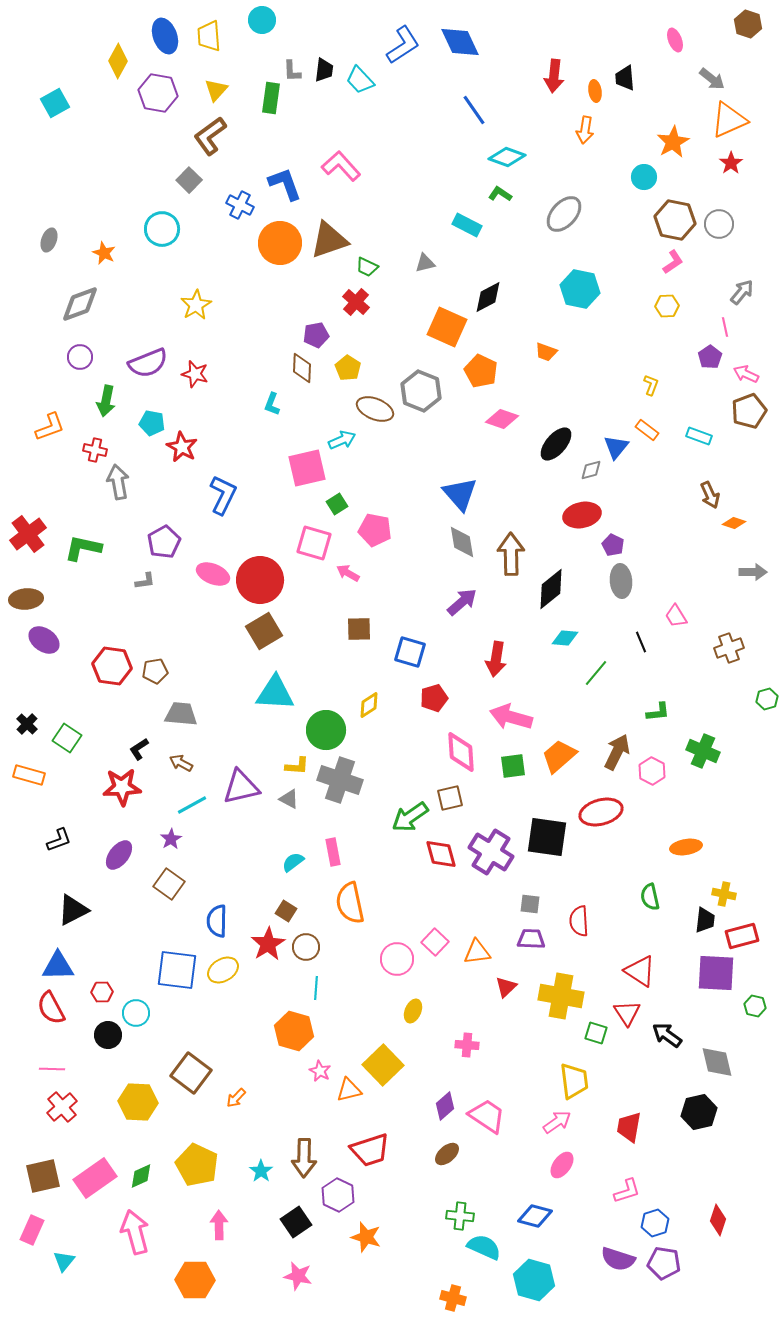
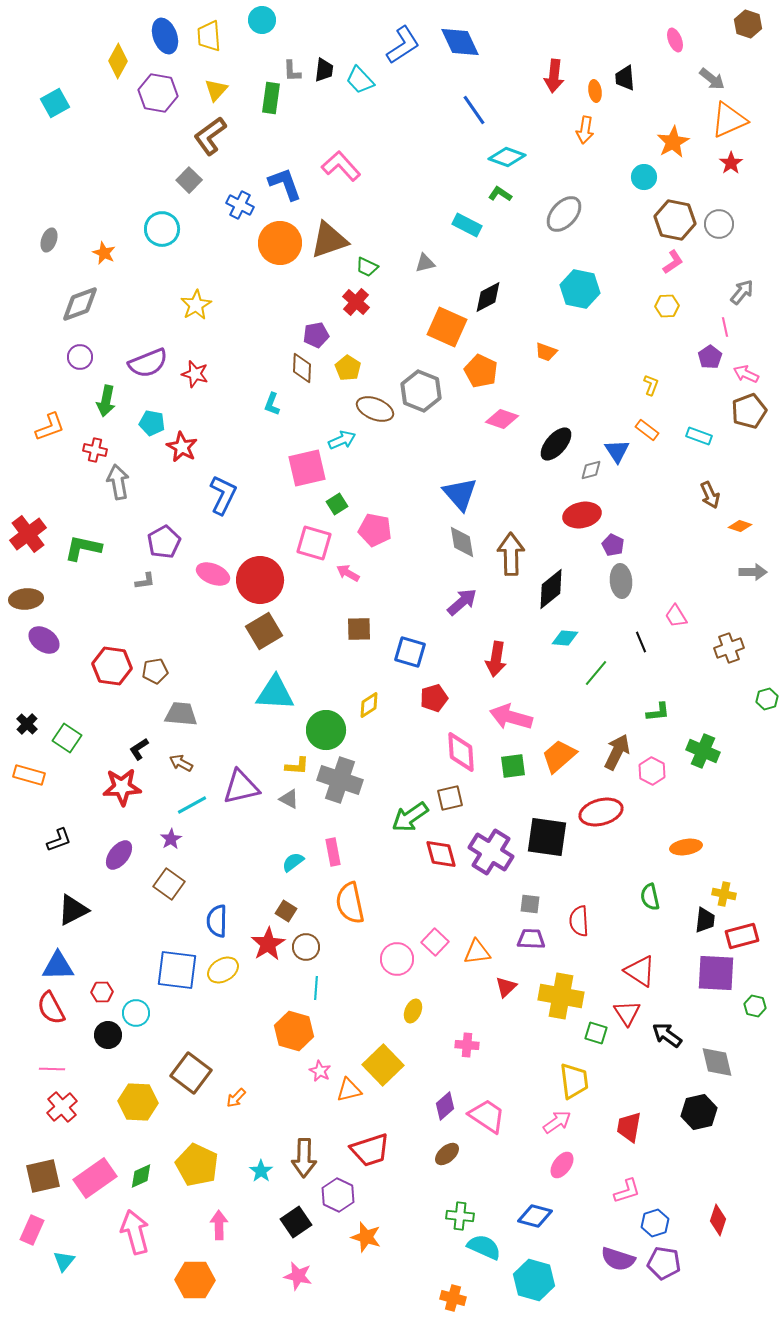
blue triangle at (616, 447): moved 1 px right, 4 px down; rotated 12 degrees counterclockwise
orange diamond at (734, 523): moved 6 px right, 3 px down
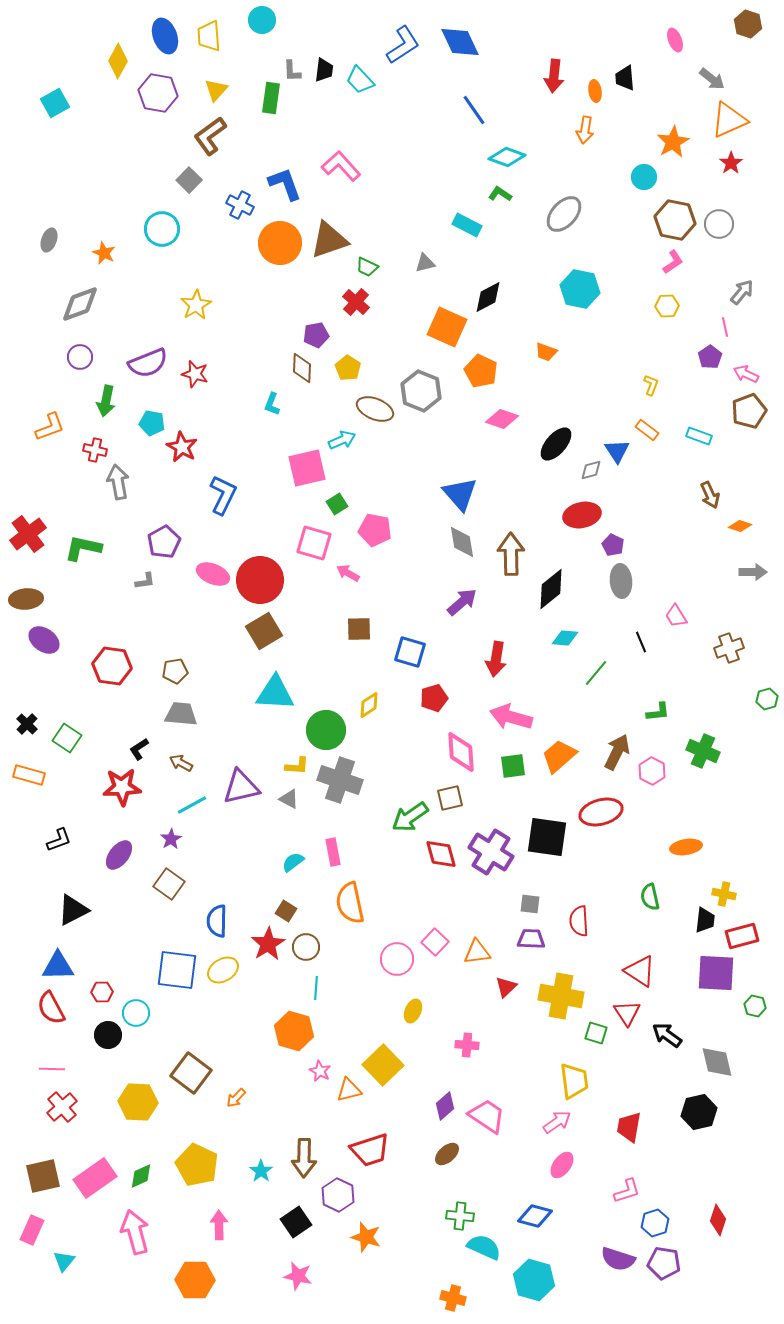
brown pentagon at (155, 671): moved 20 px right
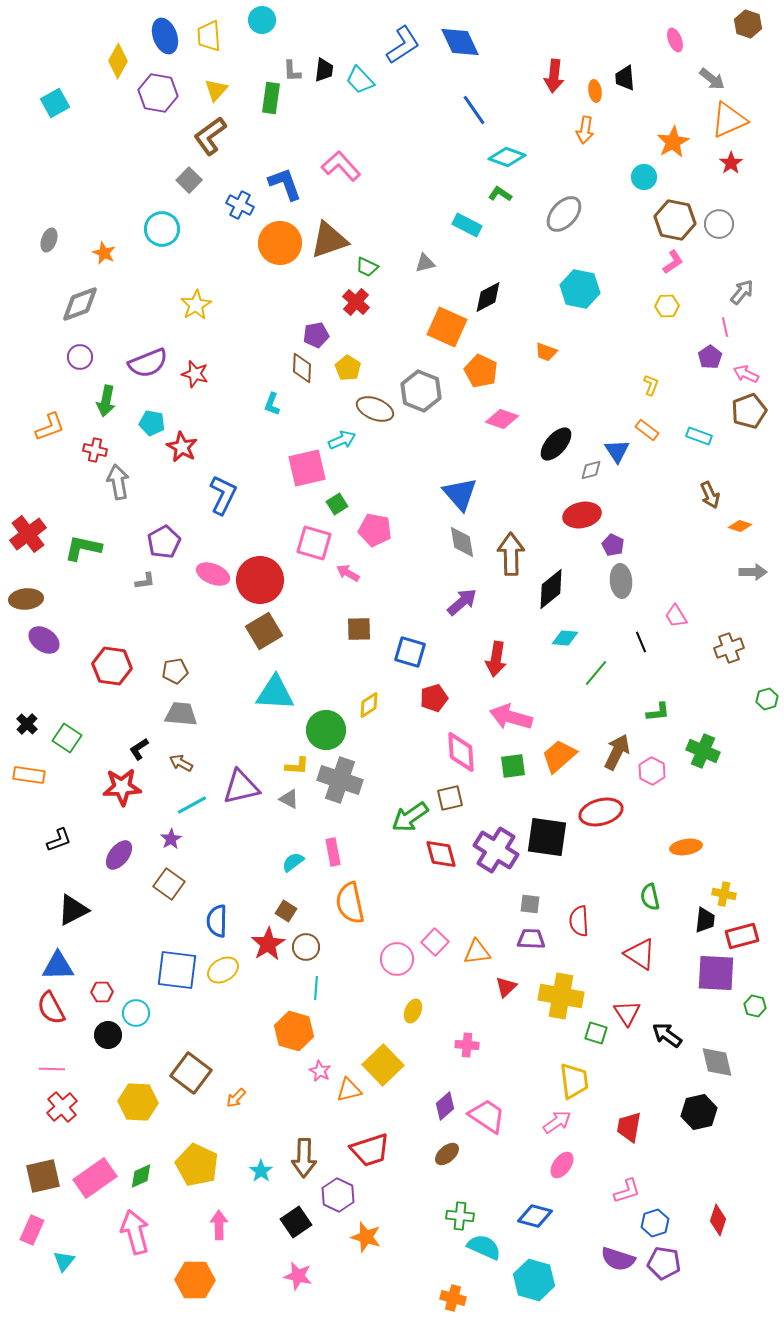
orange rectangle at (29, 775): rotated 8 degrees counterclockwise
purple cross at (491, 852): moved 5 px right, 2 px up
red triangle at (640, 971): moved 17 px up
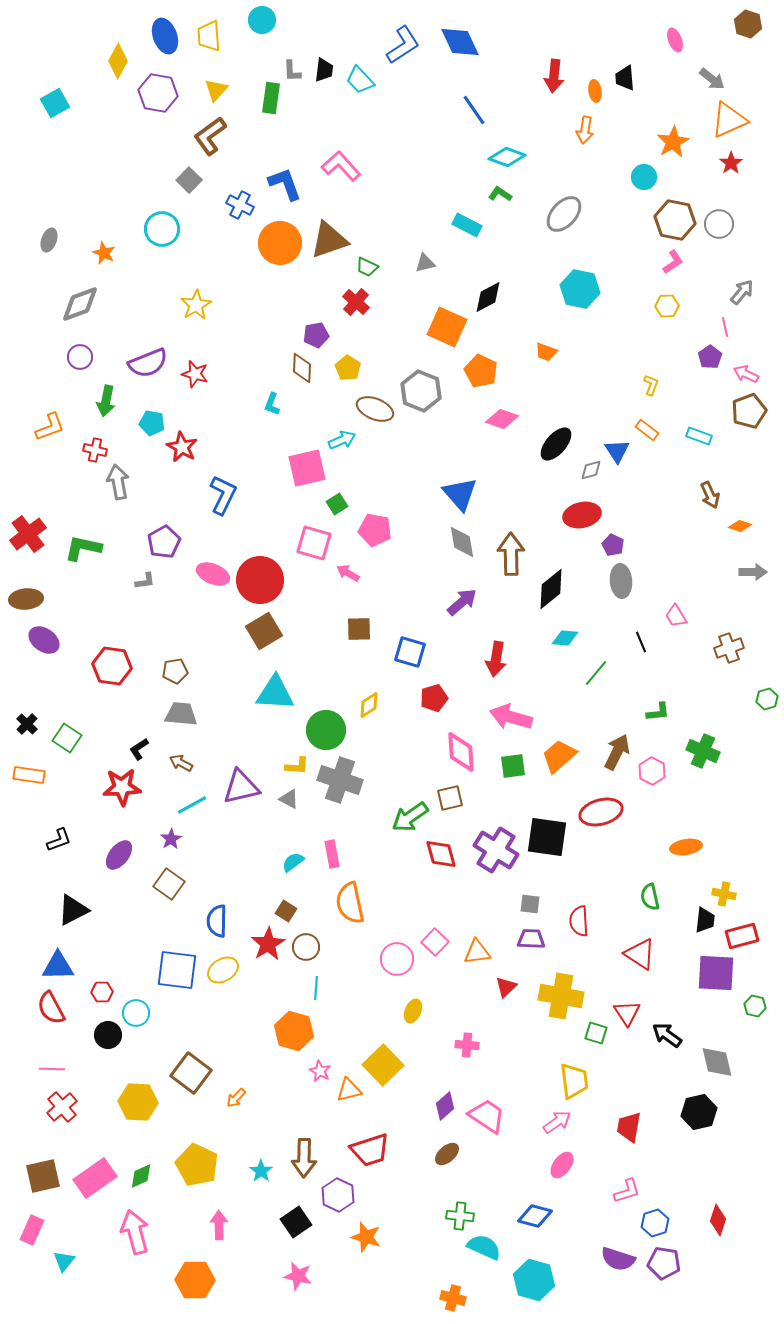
pink rectangle at (333, 852): moved 1 px left, 2 px down
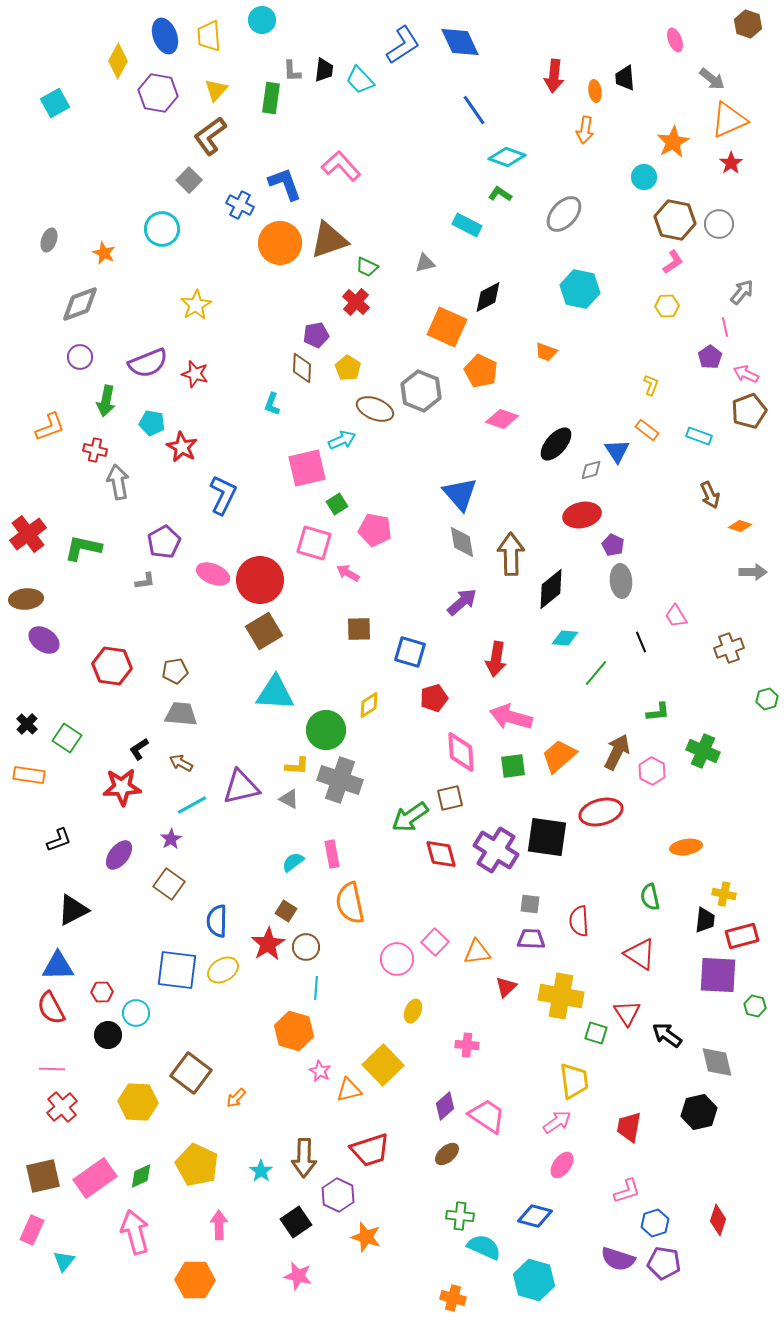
purple square at (716, 973): moved 2 px right, 2 px down
